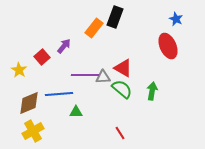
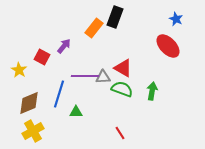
red ellipse: rotated 20 degrees counterclockwise
red square: rotated 21 degrees counterclockwise
purple line: moved 1 px down
green semicircle: rotated 20 degrees counterclockwise
blue line: rotated 68 degrees counterclockwise
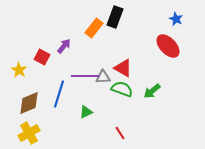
green arrow: rotated 138 degrees counterclockwise
green triangle: moved 10 px right; rotated 24 degrees counterclockwise
yellow cross: moved 4 px left, 2 px down
